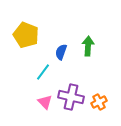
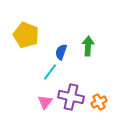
cyan line: moved 7 px right
pink triangle: rotated 21 degrees clockwise
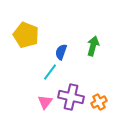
green arrow: moved 5 px right; rotated 12 degrees clockwise
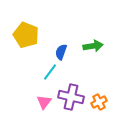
green arrow: rotated 66 degrees clockwise
pink triangle: moved 1 px left
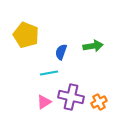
cyan line: moved 1 px left, 1 px down; rotated 42 degrees clockwise
pink triangle: rotated 21 degrees clockwise
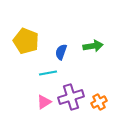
yellow pentagon: moved 6 px down
cyan line: moved 1 px left
purple cross: rotated 30 degrees counterclockwise
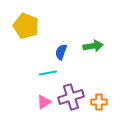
yellow pentagon: moved 15 px up
orange cross: rotated 28 degrees clockwise
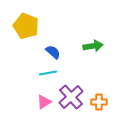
blue semicircle: moved 8 px left; rotated 112 degrees clockwise
purple cross: rotated 25 degrees counterclockwise
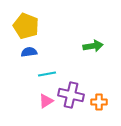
blue semicircle: moved 24 px left; rotated 49 degrees counterclockwise
cyan line: moved 1 px left, 1 px down
purple cross: moved 2 px up; rotated 35 degrees counterclockwise
pink triangle: moved 2 px right, 1 px up
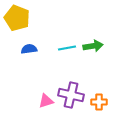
yellow pentagon: moved 9 px left, 8 px up
blue semicircle: moved 3 px up
cyan line: moved 20 px right, 26 px up
pink triangle: rotated 14 degrees clockwise
